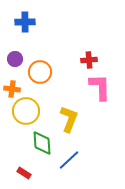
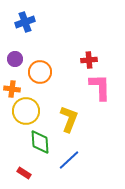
blue cross: rotated 18 degrees counterclockwise
green diamond: moved 2 px left, 1 px up
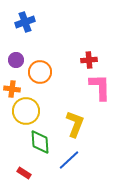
purple circle: moved 1 px right, 1 px down
yellow L-shape: moved 6 px right, 5 px down
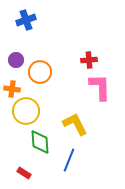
blue cross: moved 1 px right, 2 px up
yellow L-shape: rotated 48 degrees counterclockwise
blue line: rotated 25 degrees counterclockwise
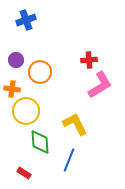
pink L-shape: moved 2 px up; rotated 60 degrees clockwise
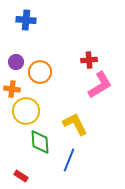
blue cross: rotated 24 degrees clockwise
purple circle: moved 2 px down
red rectangle: moved 3 px left, 3 px down
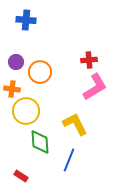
pink L-shape: moved 5 px left, 2 px down
